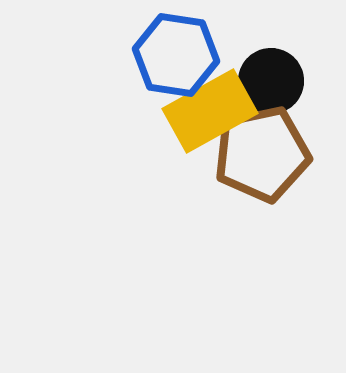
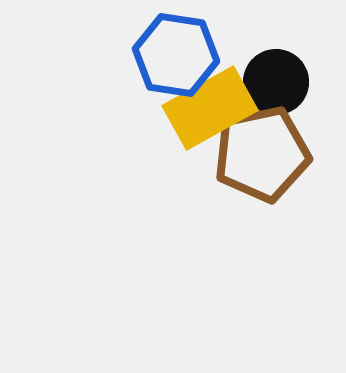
black circle: moved 5 px right, 1 px down
yellow rectangle: moved 3 px up
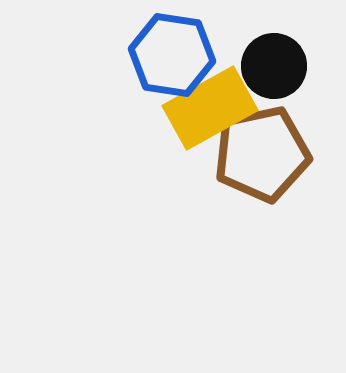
blue hexagon: moved 4 px left
black circle: moved 2 px left, 16 px up
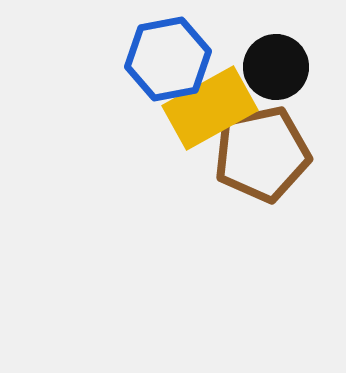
blue hexagon: moved 4 px left, 4 px down; rotated 20 degrees counterclockwise
black circle: moved 2 px right, 1 px down
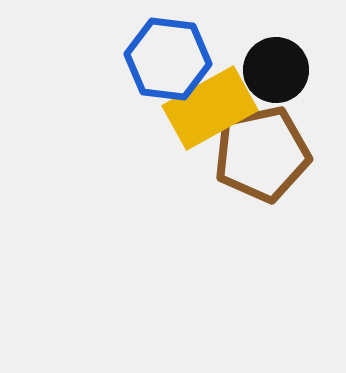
blue hexagon: rotated 18 degrees clockwise
black circle: moved 3 px down
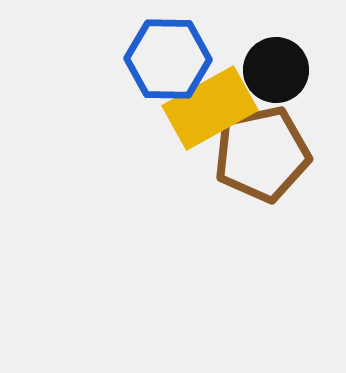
blue hexagon: rotated 6 degrees counterclockwise
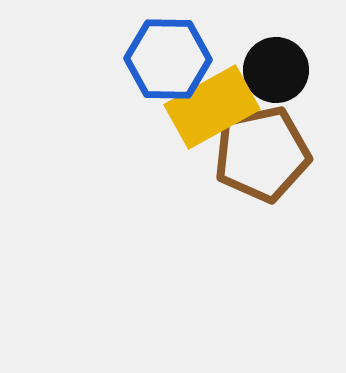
yellow rectangle: moved 2 px right, 1 px up
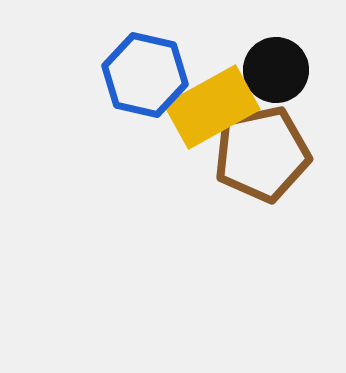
blue hexagon: moved 23 px left, 16 px down; rotated 12 degrees clockwise
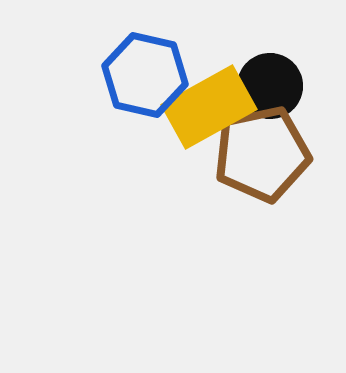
black circle: moved 6 px left, 16 px down
yellow rectangle: moved 3 px left
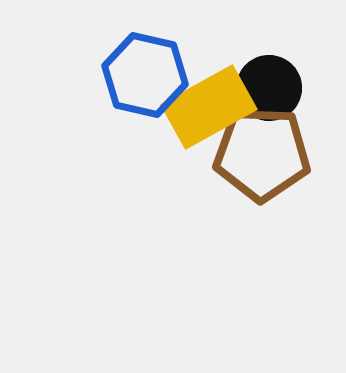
black circle: moved 1 px left, 2 px down
brown pentagon: rotated 14 degrees clockwise
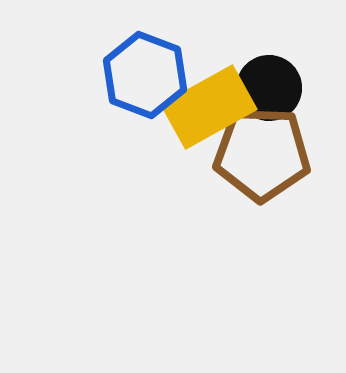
blue hexagon: rotated 8 degrees clockwise
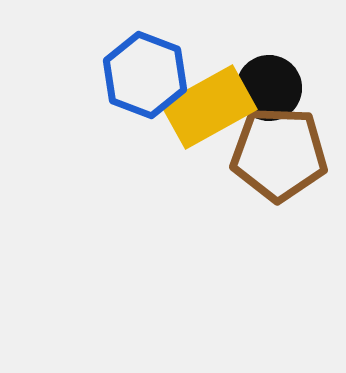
brown pentagon: moved 17 px right
